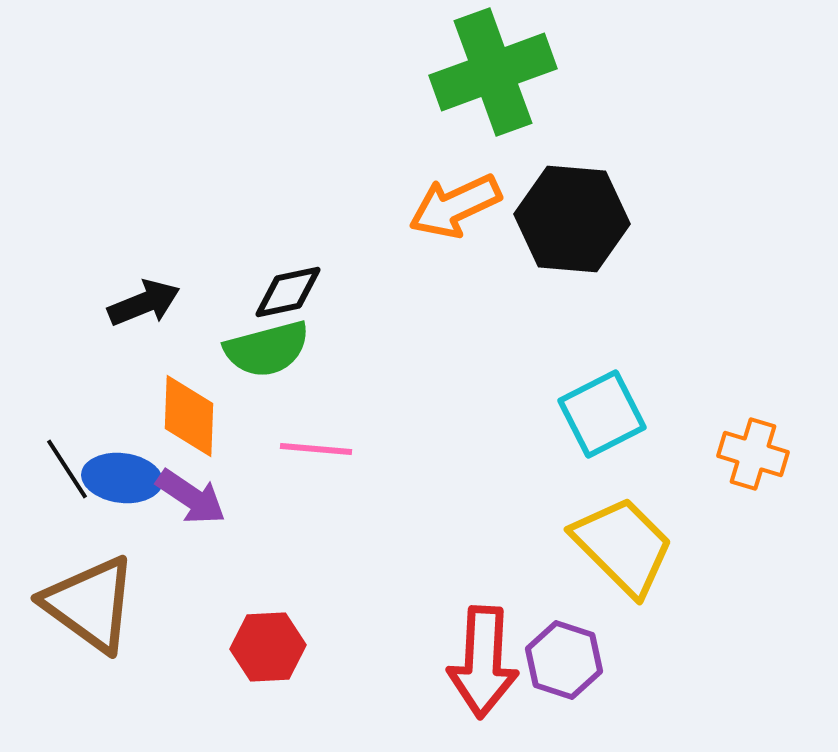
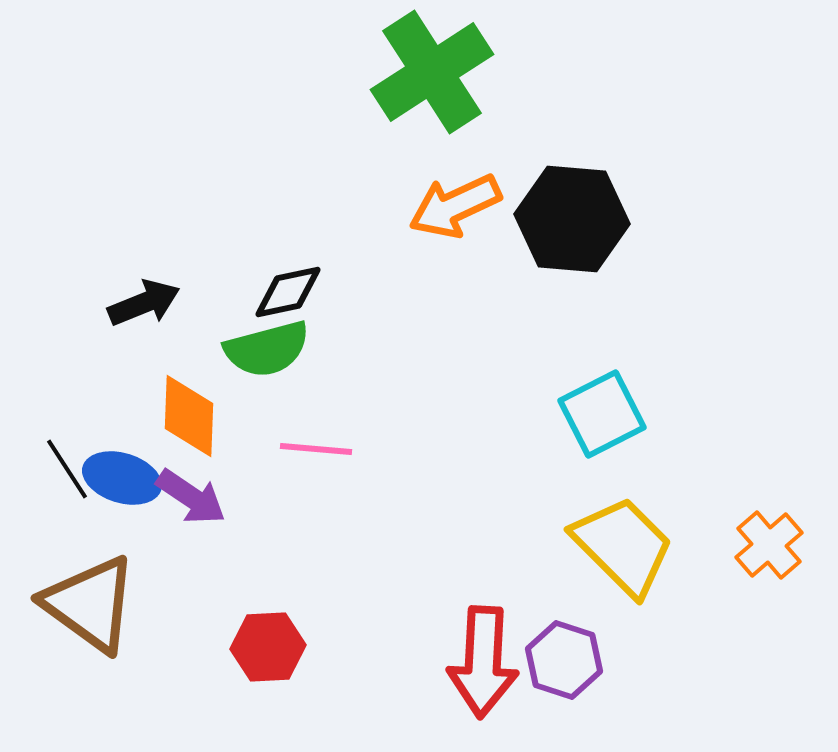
green cross: moved 61 px left; rotated 13 degrees counterclockwise
orange cross: moved 16 px right, 91 px down; rotated 32 degrees clockwise
blue ellipse: rotated 10 degrees clockwise
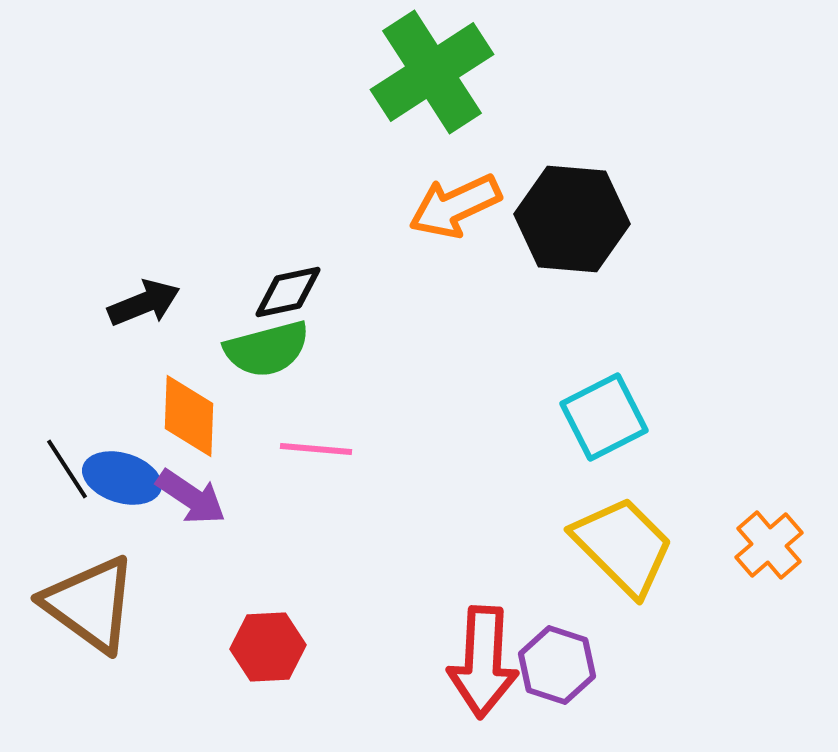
cyan square: moved 2 px right, 3 px down
purple hexagon: moved 7 px left, 5 px down
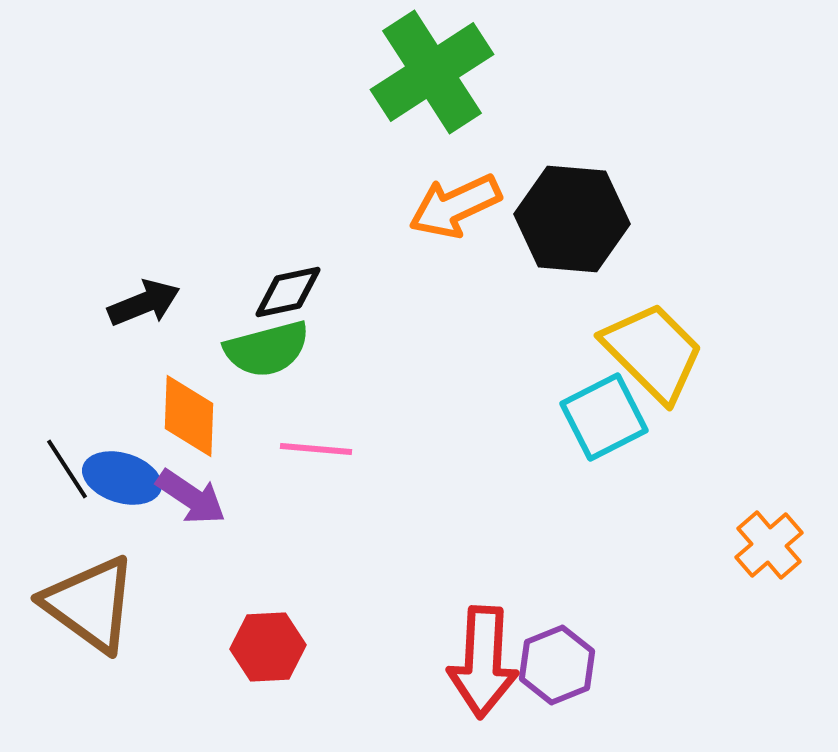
yellow trapezoid: moved 30 px right, 194 px up
purple hexagon: rotated 20 degrees clockwise
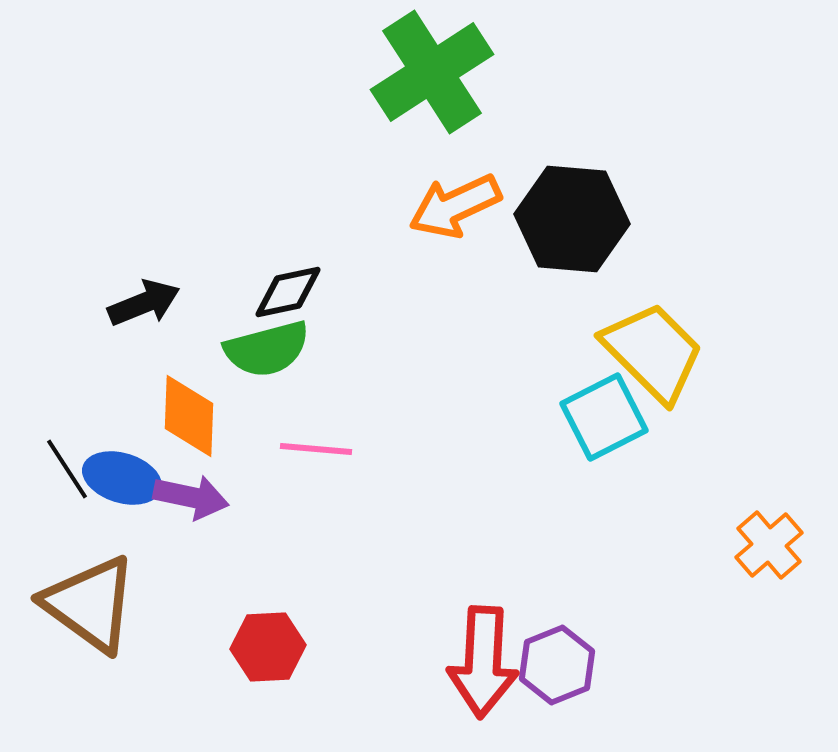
purple arrow: rotated 22 degrees counterclockwise
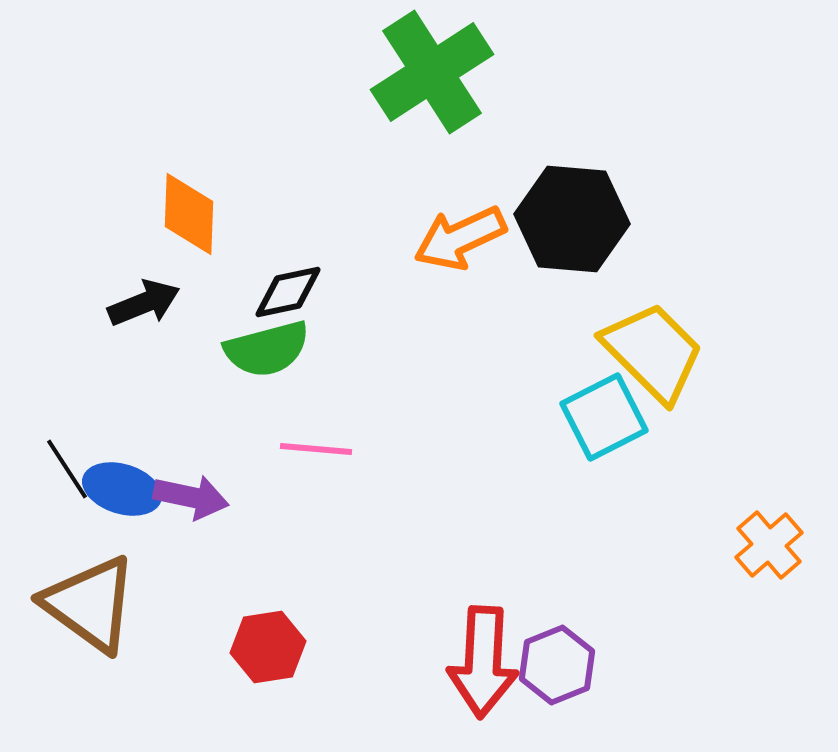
orange arrow: moved 5 px right, 32 px down
orange diamond: moved 202 px up
blue ellipse: moved 11 px down
red hexagon: rotated 6 degrees counterclockwise
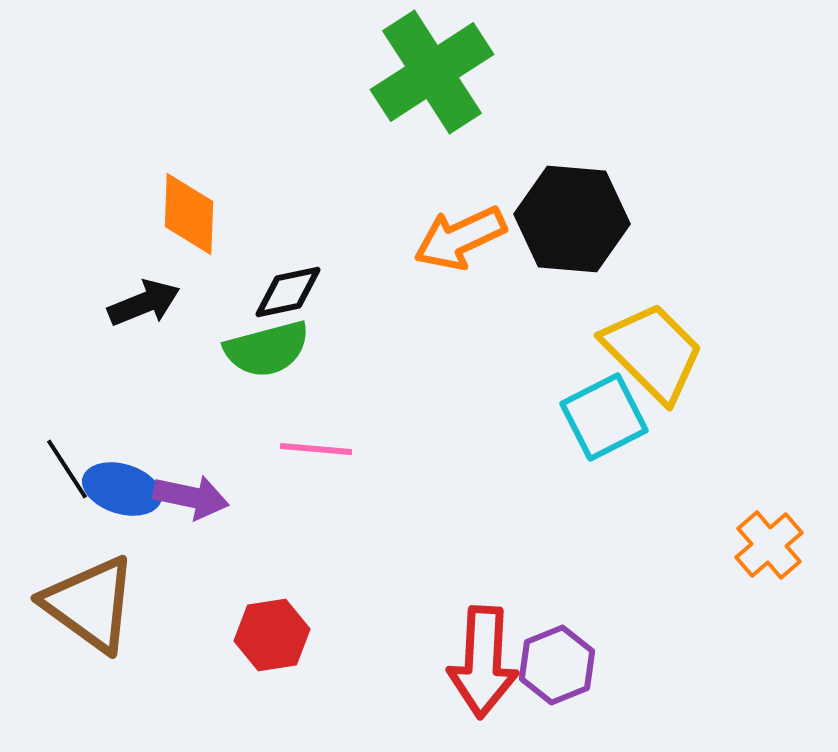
red hexagon: moved 4 px right, 12 px up
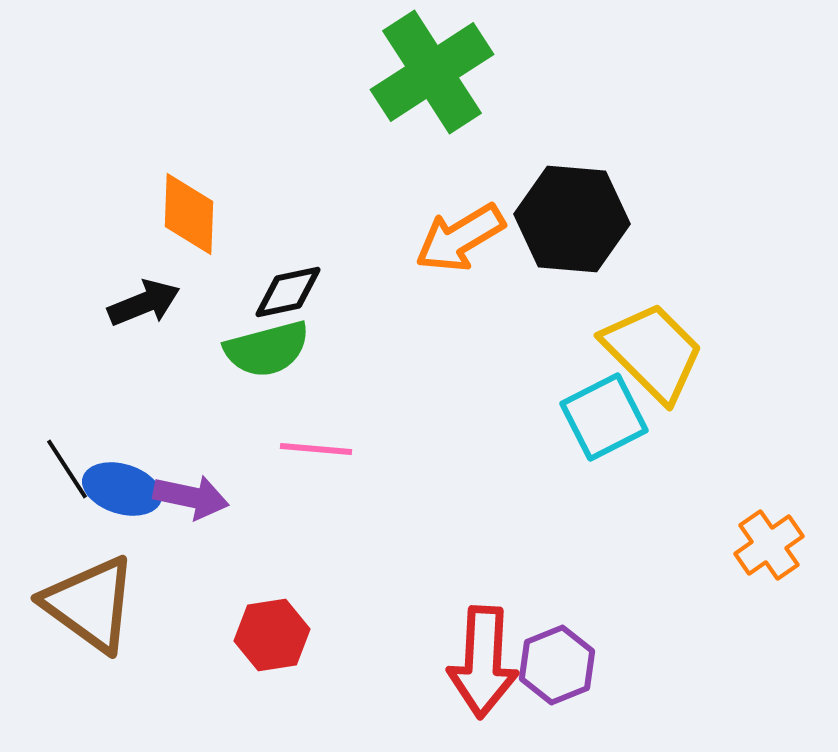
orange arrow: rotated 6 degrees counterclockwise
orange cross: rotated 6 degrees clockwise
